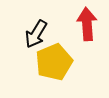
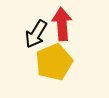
red arrow: moved 25 px left
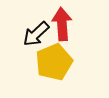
black arrow: rotated 16 degrees clockwise
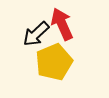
red arrow: rotated 20 degrees counterclockwise
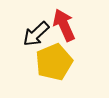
red arrow: moved 2 px right, 1 px down
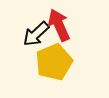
red arrow: moved 5 px left
